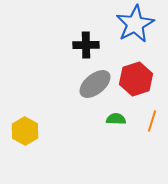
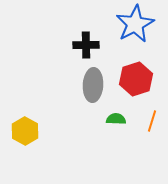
gray ellipse: moved 2 px left, 1 px down; rotated 48 degrees counterclockwise
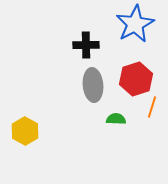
gray ellipse: rotated 8 degrees counterclockwise
orange line: moved 14 px up
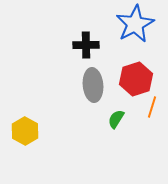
green semicircle: rotated 60 degrees counterclockwise
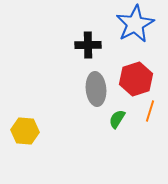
black cross: moved 2 px right
gray ellipse: moved 3 px right, 4 px down
orange line: moved 2 px left, 4 px down
green semicircle: moved 1 px right
yellow hexagon: rotated 24 degrees counterclockwise
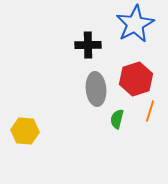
green semicircle: rotated 18 degrees counterclockwise
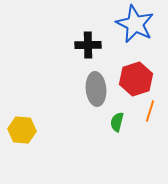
blue star: rotated 18 degrees counterclockwise
green semicircle: moved 3 px down
yellow hexagon: moved 3 px left, 1 px up
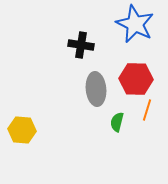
black cross: moved 7 px left; rotated 10 degrees clockwise
red hexagon: rotated 20 degrees clockwise
orange line: moved 3 px left, 1 px up
